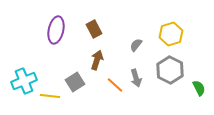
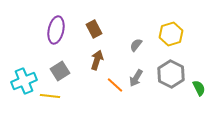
gray hexagon: moved 1 px right, 4 px down
gray arrow: rotated 48 degrees clockwise
gray square: moved 15 px left, 11 px up
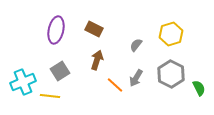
brown rectangle: rotated 36 degrees counterclockwise
cyan cross: moved 1 px left, 1 px down
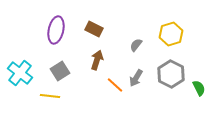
cyan cross: moved 3 px left, 9 px up; rotated 30 degrees counterclockwise
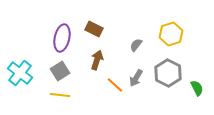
purple ellipse: moved 6 px right, 8 px down
gray hexagon: moved 3 px left, 1 px up
green semicircle: moved 2 px left
yellow line: moved 10 px right, 1 px up
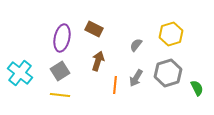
brown arrow: moved 1 px right, 1 px down
gray hexagon: rotated 16 degrees clockwise
orange line: rotated 54 degrees clockwise
